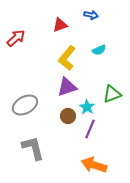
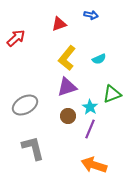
red triangle: moved 1 px left, 1 px up
cyan semicircle: moved 9 px down
cyan star: moved 3 px right
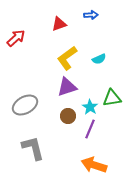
blue arrow: rotated 16 degrees counterclockwise
yellow L-shape: rotated 15 degrees clockwise
green triangle: moved 4 px down; rotated 12 degrees clockwise
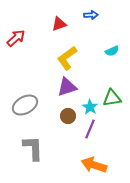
cyan semicircle: moved 13 px right, 8 px up
gray L-shape: rotated 12 degrees clockwise
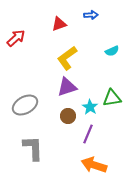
purple line: moved 2 px left, 5 px down
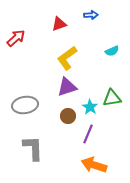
gray ellipse: rotated 20 degrees clockwise
